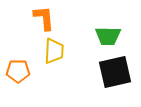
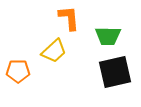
orange L-shape: moved 25 px right
yellow trapezoid: rotated 44 degrees clockwise
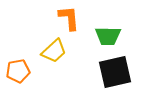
orange pentagon: rotated 10 degrees counterclockwise
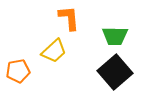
green trapezoid: moved 7 px right
black square: rotated 28 degrees counterclockwise
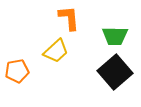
yellow trapezoid: moved 2 px right
orange pentagon: moved 1 px left
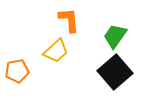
orange L-shape: moved 2 px down
green trapezoid: rotated 124 degrees clockwise
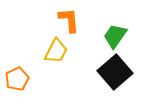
yellow trapezoid: rotated 20 degrees counterclockwise
orange pentagon: moved 8 px down; rotated 15 degrees counterclockwise
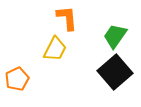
orange L-shape: moved 2 px left, 2 px up
yellow trapezoid: moved 1 px left, 2 px up
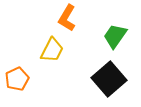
orange L-shape: rotated 144 degrees counterclockwise
yellow trapezoid: moved 3 px left, 1 px down
black square: moved 6 px left, 7 px down
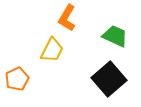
green trapezoid: rotated 80 degrees clockwise
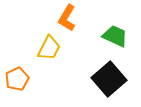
yellow trapezoid: moved 3 px left, 2 px up
